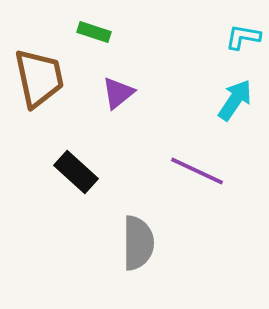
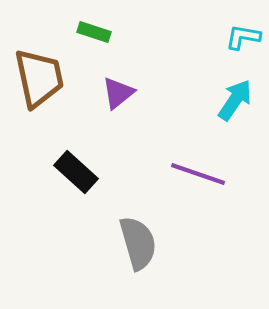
purple line: moved 1 px right, 3 px down; rotated 6 degrees counterclockwise
gray semicircle: rotated 16 degrees counterclockwise
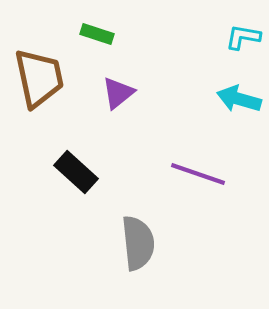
green rectangle: moved 3 px right, 2 px down
cyan arrow: moved 4 px right, 1 px up; rotated 108 degrees counterclockwise
gray semicircle: rotated 10 degrees clockwise
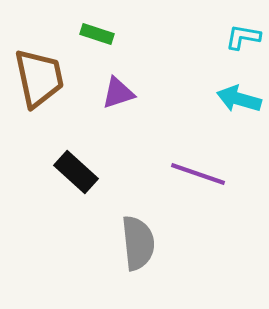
purple triangle: rotated 21 degrees clockwise
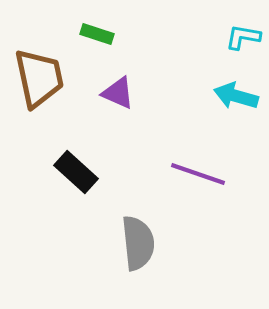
purple triangle: rotated 42 degrees clockwise
cyan arrow: moved 3 px left, 3 px up
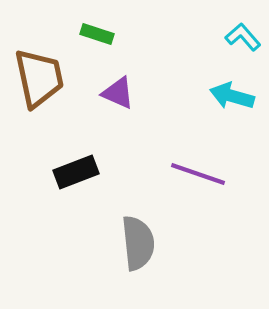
cyan L-shape: rotated 39 degrees clockwise
cyan arrow: moved 4 px left
black rectangle: rotated 63 degrees counterclockwise
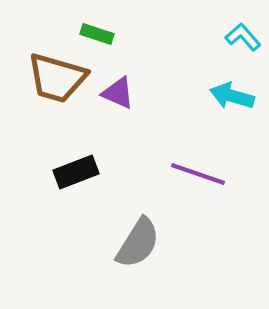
brown trapezoid: moved 18 px right; rotated 118 degrees clockwise
gray semicircle: rotated 38 degrees clockwise
